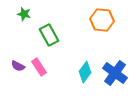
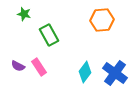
orange hexagon: rotated 10 degrees counterclockwise
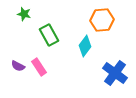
cyan diamond: moved 26 px up
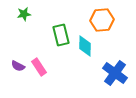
green star: rotated 24 degrees counterclockwise
green rectangle: moved 12 px right; rotated 15 degrees clockwise
cyan diamond: rotated 35 degrees counterclockwise
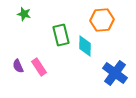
green star: rotated 24 degrees clockwise
purple semicircle: rotated 40 degrees clockwise
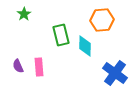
green star: rotated 24 degrees clockwise
pink rectangle: rotated 30 degrees clockwise
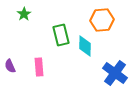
purple semicircle: moved 8 px left
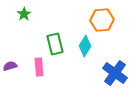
green rectangle: moved 6 px left, 9 px down
cyan diamond: rotated 30 degrees clockwise
purple semicircle: rotated 96 degrees clockwise
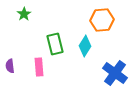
purple semicircle: rotated 80 degrees counterclockwise
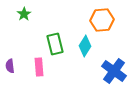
blue cross: moved 1 px left, 2 px up
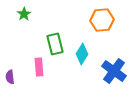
cyan diamond: moved 3 px left, 8 px down
purple semicircle: moved 11 px down
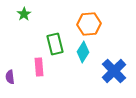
orange hexagon: moved 13 px left, 4 px down
cyan diamond: moved 1 px right, 2 px up
blue cross: rotated 10 degrees clockwise
